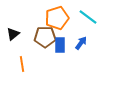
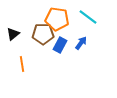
orange pentagon: moved 1 px down; rotated 25 degrees clockwise
brown pentagon: moved 2 px left, 3 px up
blue rectangle: rotated 28 degrees clockwise
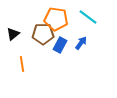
orange pentagon: moved 1 px left
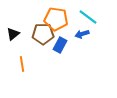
blue arrow: moved 1 px right, 9 px up; rotated 144 degrees counterclockwise
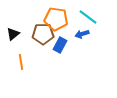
orange line: moved 1 px left, 2 px up
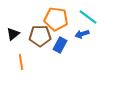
brown pentagon: moved 3 px left, 2 px down
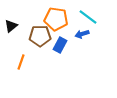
black triangle: moved 2 px left, 8 px up
orange line: rotated 28 degrees clockwise
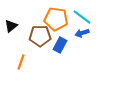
cyan line: moved 6 px left
blue arrow: moved 1 px up
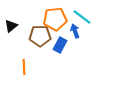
orange pentagon: moved 1 px left; rotated 15 degrees counterclockwise
blue arrow: moved 7 px left, 2 px up; rotated 88 degrees clockwise
orange line: moved 3 px right, 5 px down; rotated 21 degrees counterclockwise
